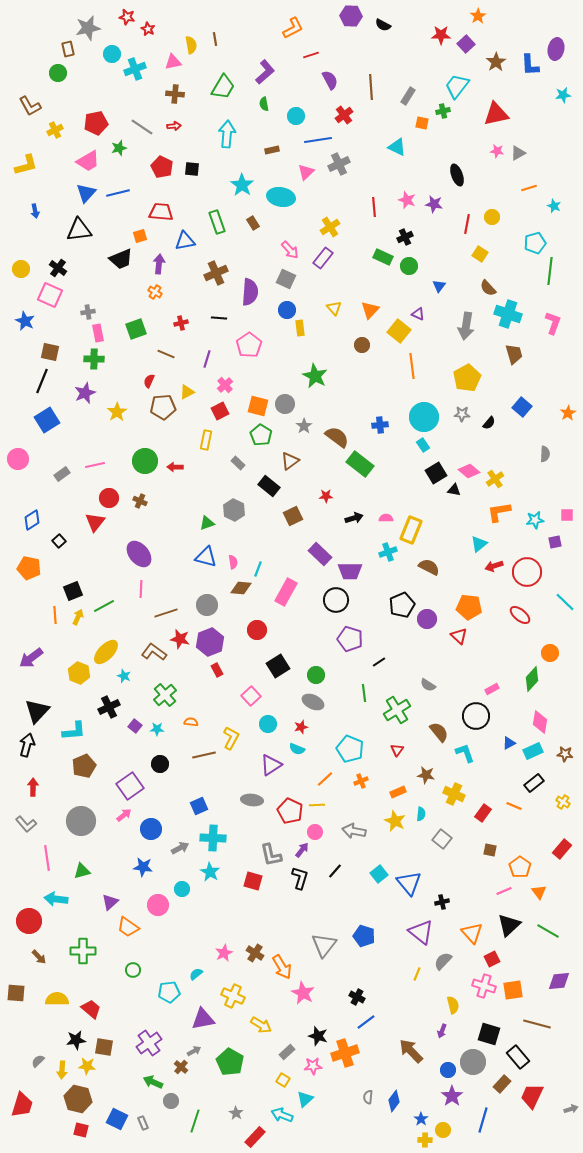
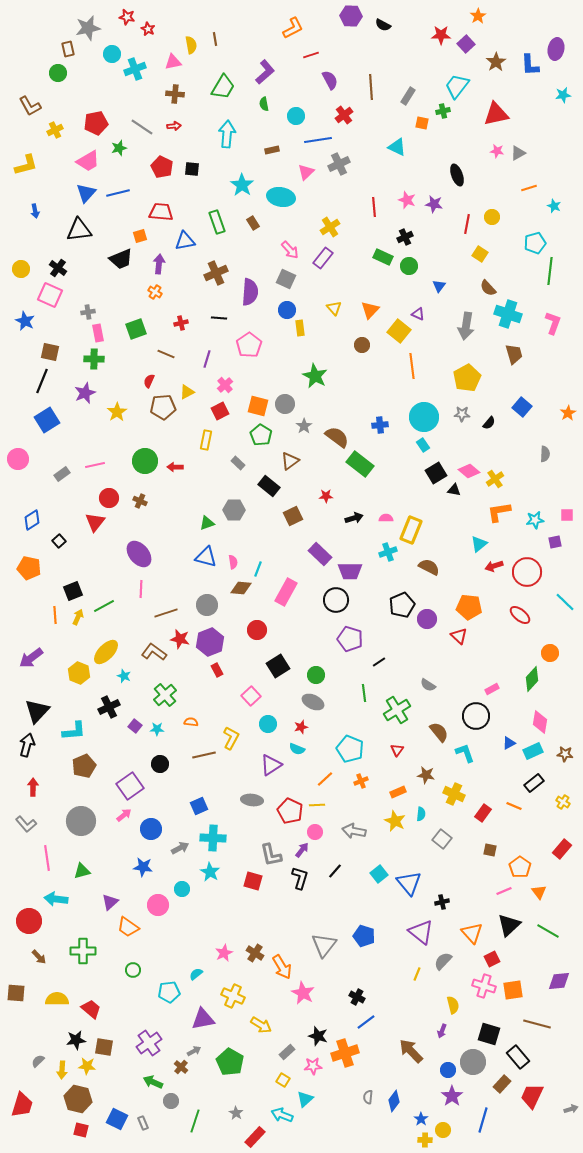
gray hexagon at (234, 510): rotated 25 degrees counterclockwise
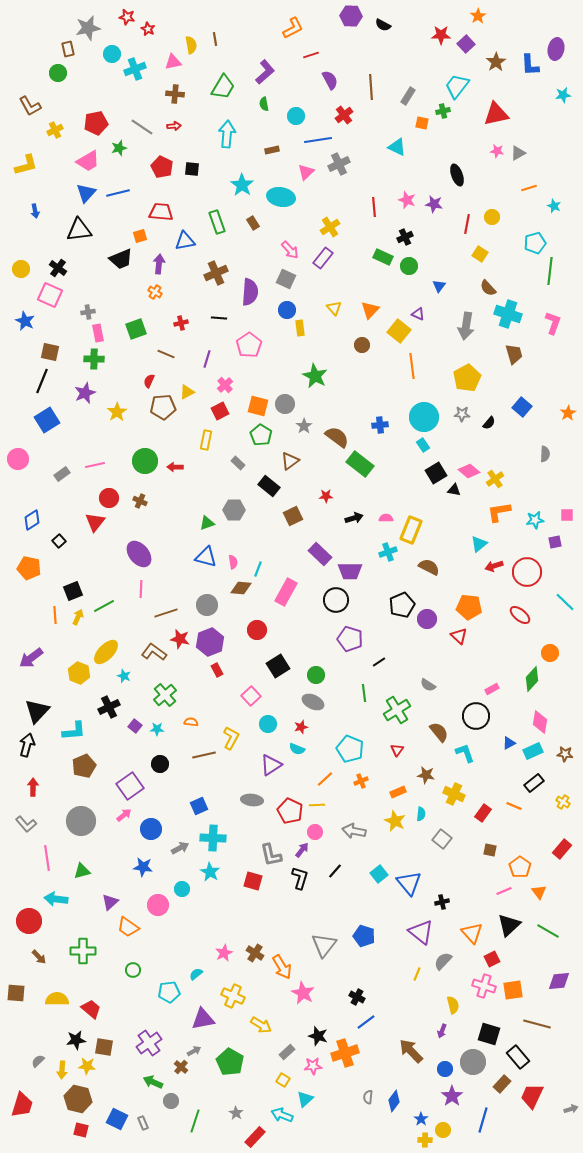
blue circle at (448, 1070): moved 3 px left, 1 px up
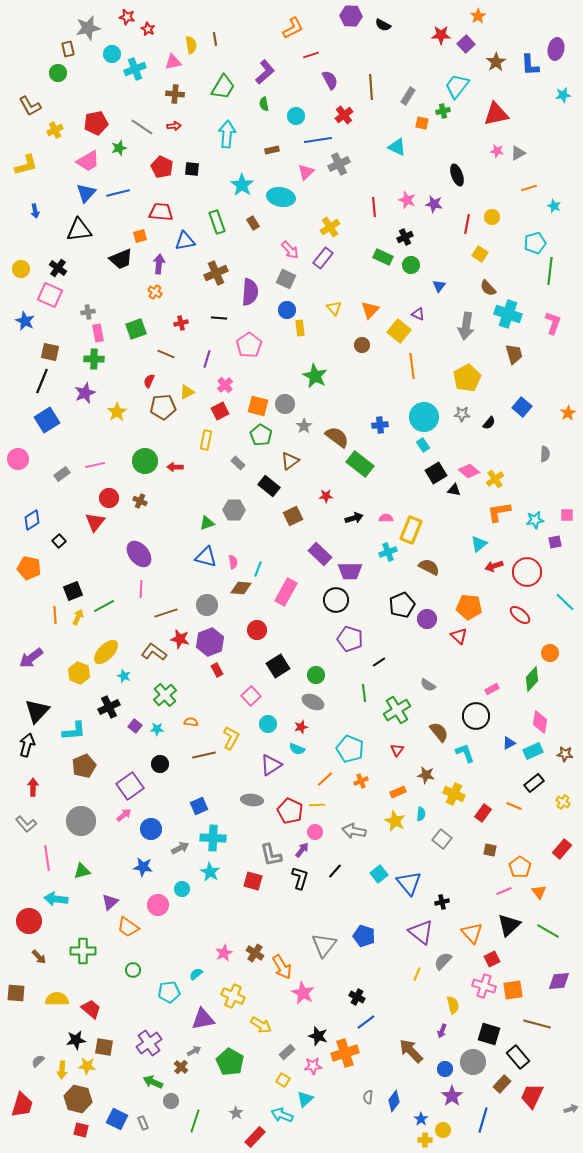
green circle at (409, 266): moved 2 px right, 1 px up
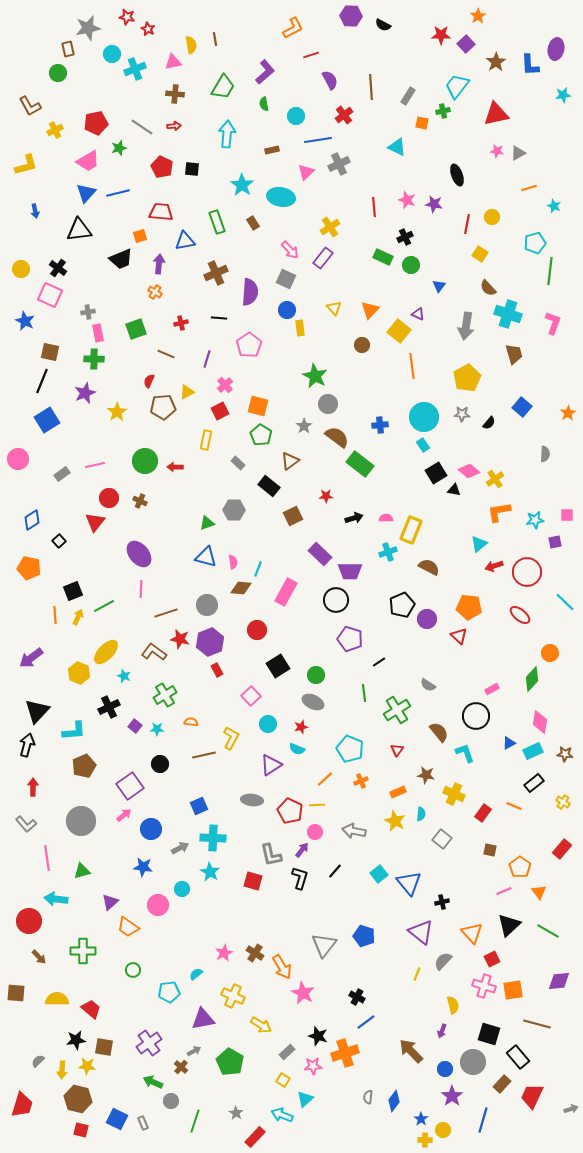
gray circle at (285, 404): moved 43 px right
green cross at (165, 695): rotated 10 degrees clockwise
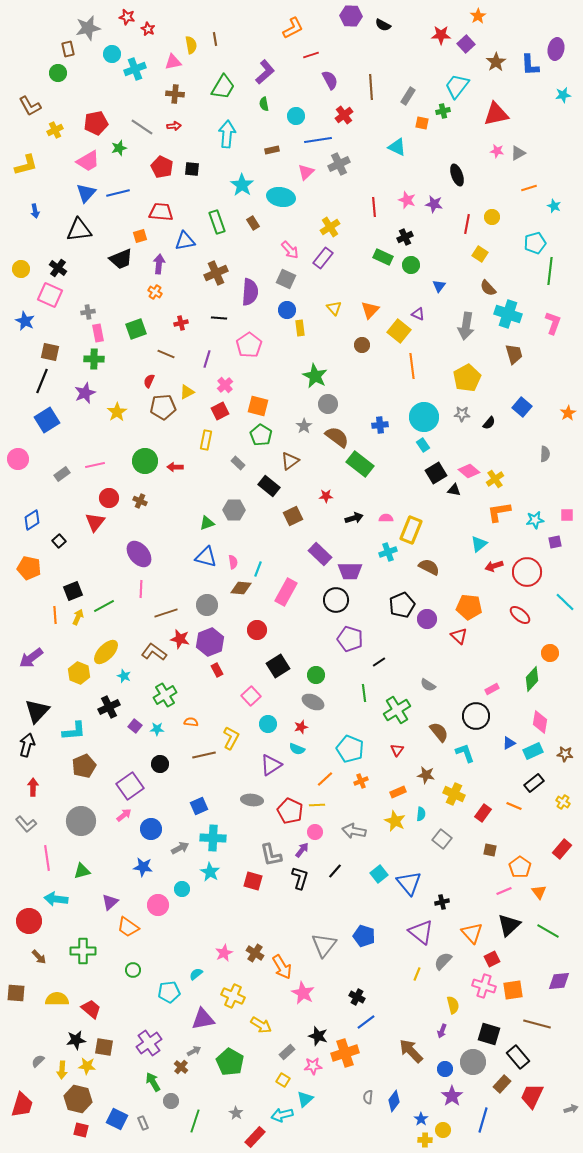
green arrow at (153, 1082): rotated 36 degrees clockwise
cyan arrow at (282, 1115): rotated 35 degrees counterclockwise
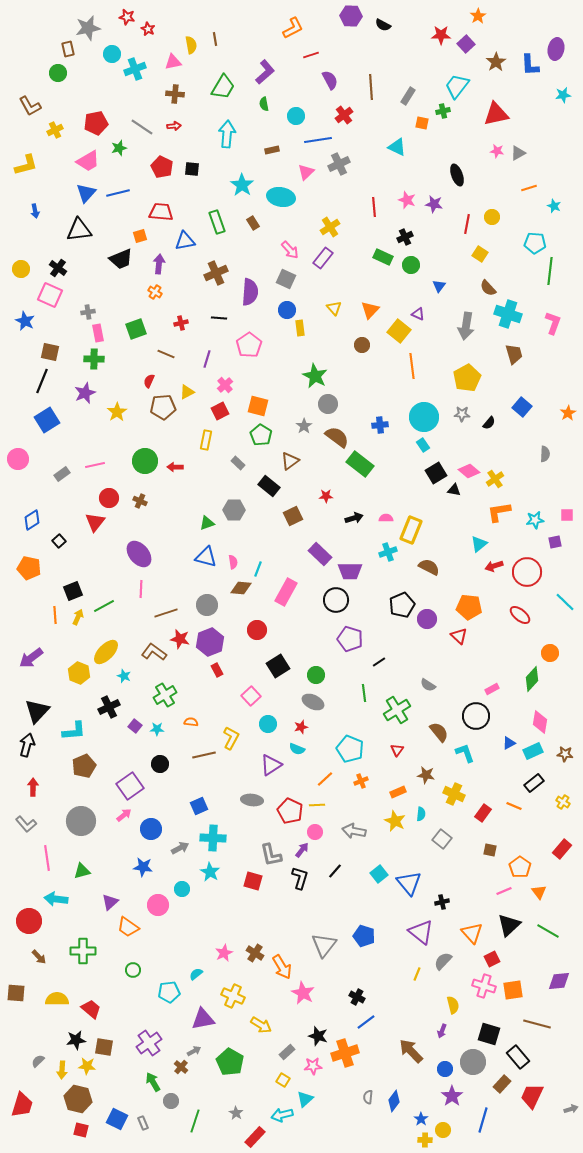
cyan pentagon at (535, 243): rotated 20 degrees clockwise
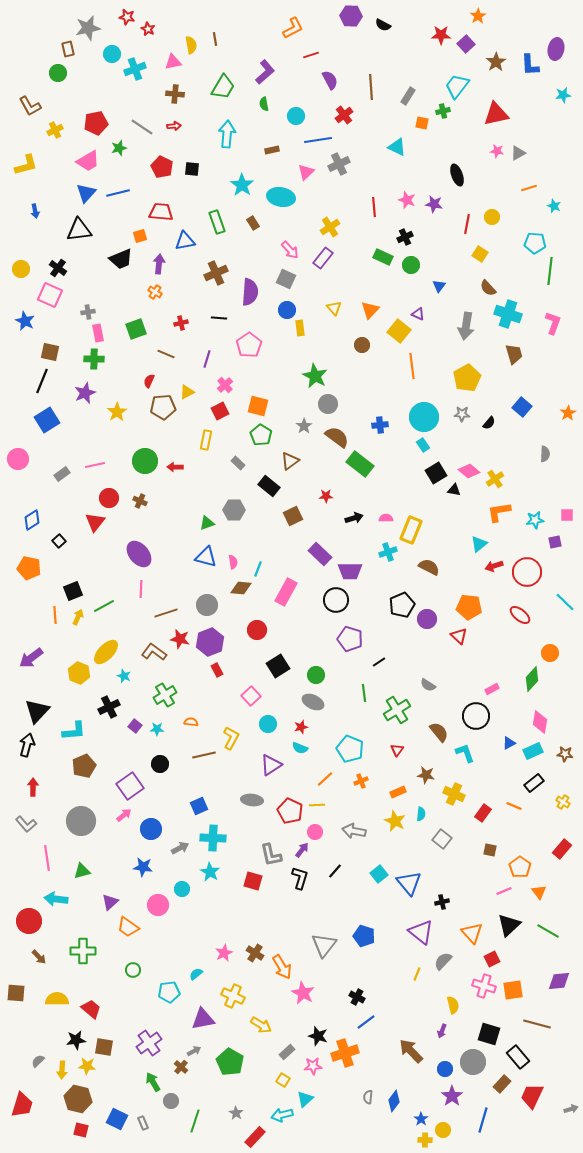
cyan semicircle at (297, 749): moved 3 px right, 1 px up
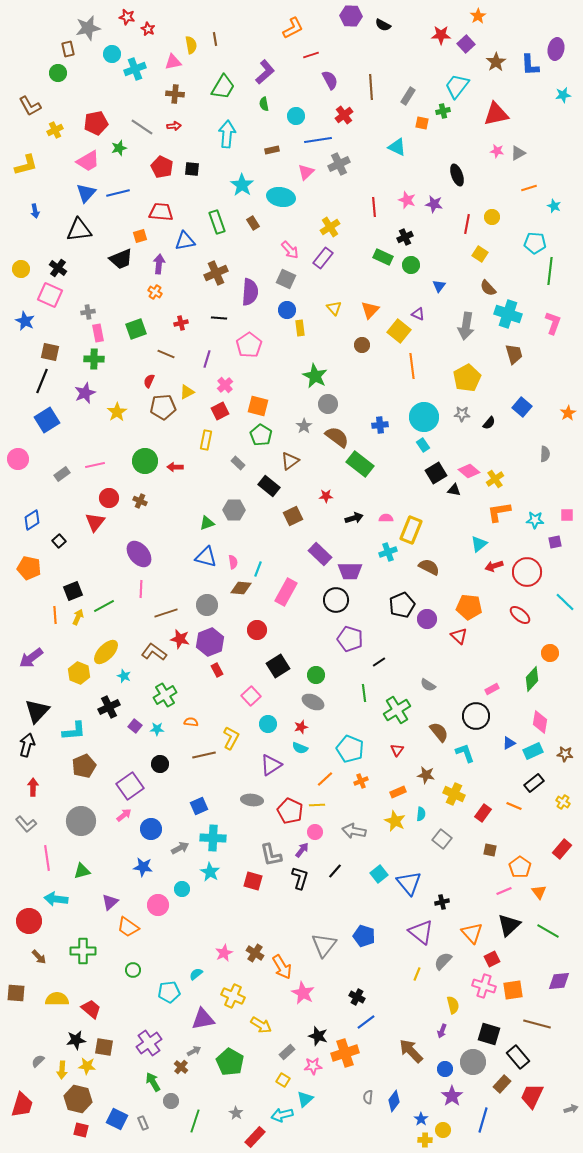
cyan star at (535, 520): rotated 12 degrees clockwise
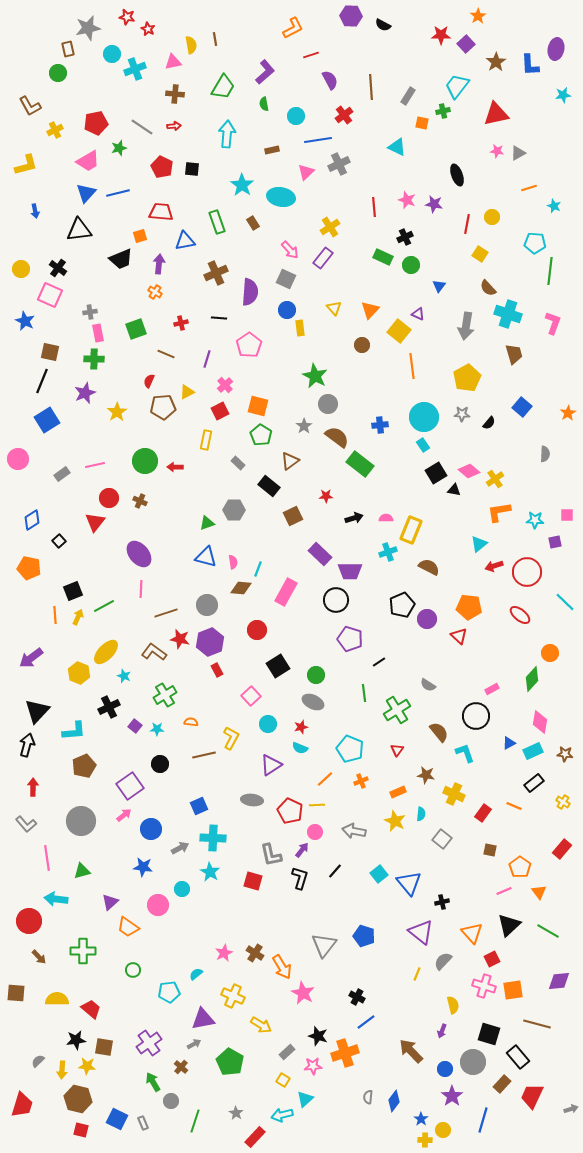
gray cross at (88, 312): moved 2 px right
gray arrow at (194, 1051): moved 7 px up
